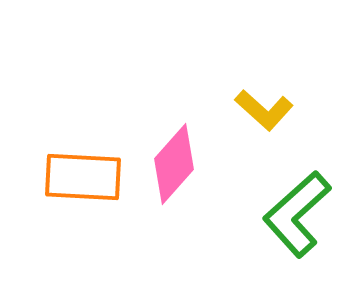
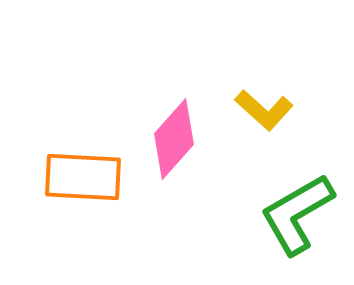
pink diamond: moved 25 px up
green L-shape: rotated 12 degrees clockwise
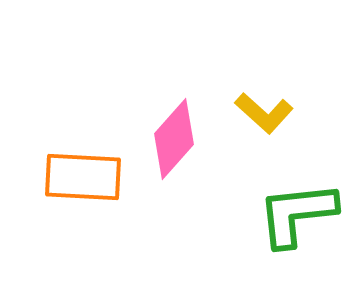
yellow L-shape: moved 3 px down
green L-shape: rotated 24 degrees clockwise
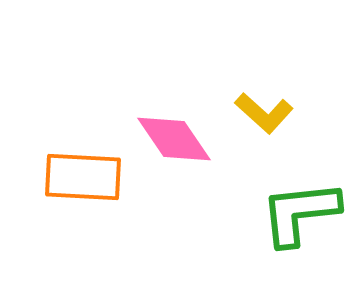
pink diamond: rotated 76 degrees counterclockwise
green L-shape: moved 3 px right, 1 px up
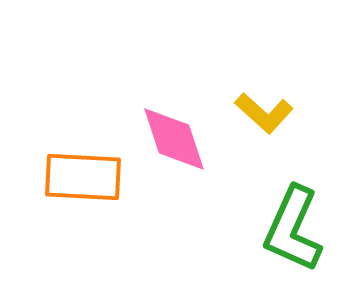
pink diamond: rotated 16 degrees clockwise
green L-shape: moved 7 px left, 16 px down; rotated 60 degrees counterclockwise
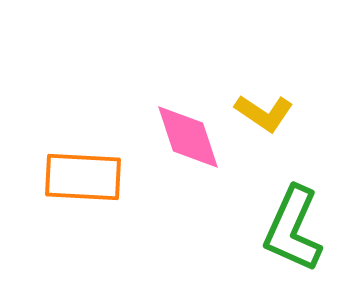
yellow L-shape: rotated 8 degrees counterclockwise
pink diamond: moved 14 px right, 2 px up
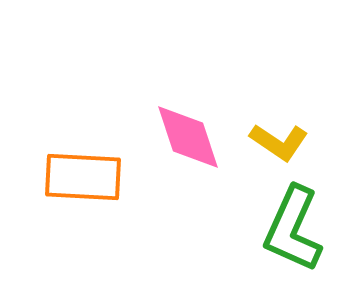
yellow L-shape: moved 15 px right, 29 px down
